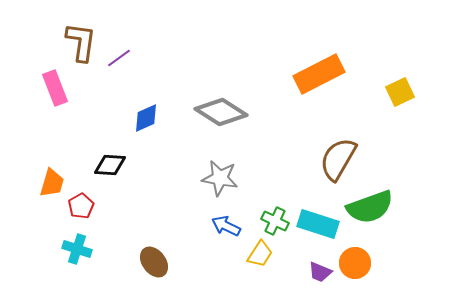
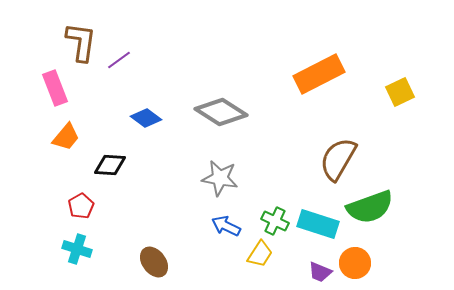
purple line: moved 2 px down
blue diamond: rotated 60 degrees clockwise
orange trapezoid: moved 14 px right, 46 px up; rotated 24 degrees clockwise
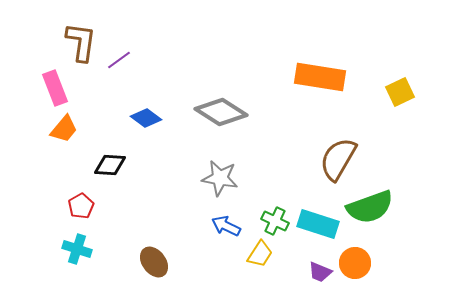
orange rectangle: moved 1 px right, 3 px down; rotated 36 degrees clockwise
orange trapezoid: moved 2 px left, 8 px up
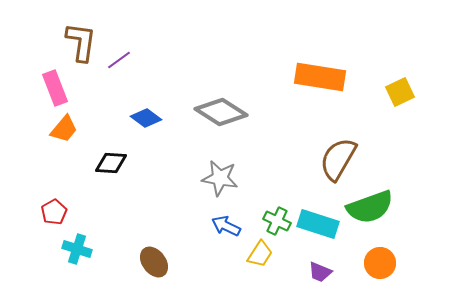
black diamond: moved 1 px right, 2 px up
red pentagon: moved 27 px left, 6 px down
green cross: moved 2 px right
orange circle: moved 25 px right
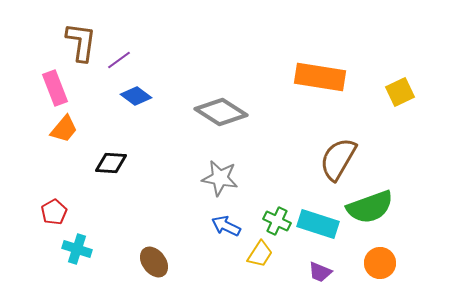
blue diamond: moved 10 px left, 22 px up
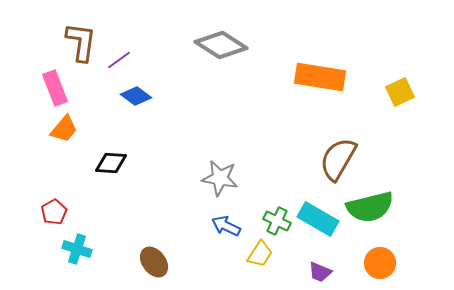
gray diamond: moved 67 px up
green semicircle: rotated 6 degrees clockwise
cyan rectangle: moved 5 px up; rotated 12 degrees clockwise
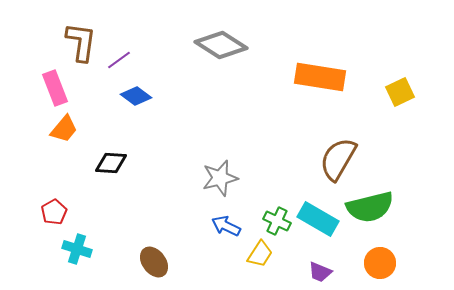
gray star: rotated 24 degrees counterclockwise
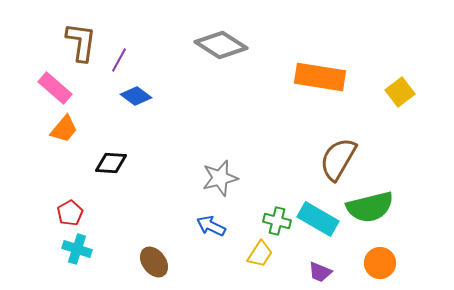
purple line: rotated 25 degrees counterclockwise
pink rectangle: rotated 28 degrees counterclockwise
yellow square: rotated 12 degrees counterclockwise
red pentagon: moved 16 px right, 1 px down
green cross: rotated 12 degrees counterclockwise
blue arrow: moved 15 px left
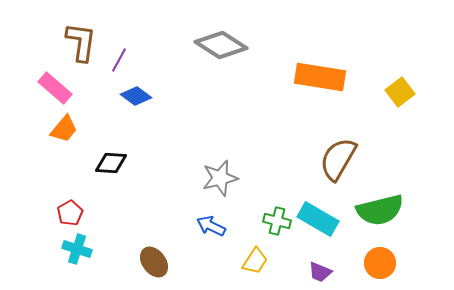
green semicircle: moved 10 px right, 3 px down
yellow trapezoid: moved 5 px left, 7 px down
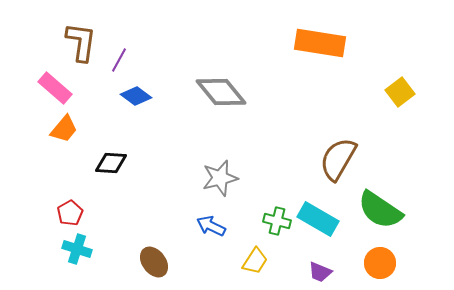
gray diamond: moved 47 px down; rotated 18 degrees clockwise
orange rectangle: moved 34 px up
green semicircle: rotated 48 degrees clockwise
